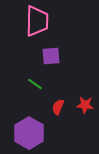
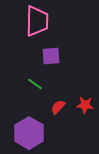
red semicircle: rotated 21 degrees clockwise
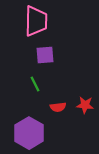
pink trapezoid: moved 1 px left
purple square: moved 6 px left, 1 px up
green line: rotated 28 degrees clockwise
red semicircle: rotated 140 degrees counterclockwise
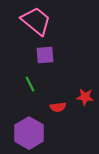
pink trapezoid: rotated 52 degrees counterclockwise
green line: moved 5 px left
red star: moved 8 px up
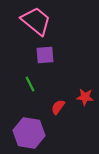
red semicircle: rotated 133 degrees clockwise
purple hexagon: rotated 20 degrees counterclockwise
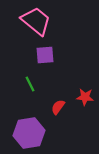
purple hexagon: rotated 20 degrees counterclockwise
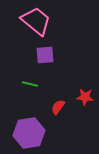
green line: rotated 49 degrees counterclockwise
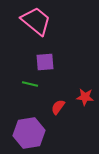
purple square: moved 7 px down
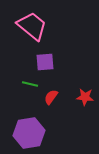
pink trapezoid: moved 4 px left, 5 px down
red semicircle: moved 7 px left, 10 px up
